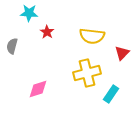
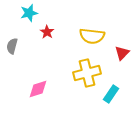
cyan star: rotated 18 degrees counterclockwise
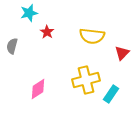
yellow cross: moved 1 px left, 7 px down
pink diamond: rotated 15 degrees counterclockwise
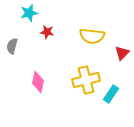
red star: rotated 24 degrees counterclockwise
pink diamond: moved 7 px up; rotated 45 degrees counterclockwise
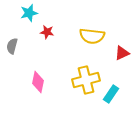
red triangle: rotated 21 degrees clockwise
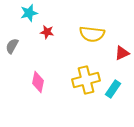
yellow semicircle: moved 2 px up
gray semicircle: rotated 14 degrees clockwise
cyan rectangle: moved 2 px right, 5 px up
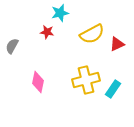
cyan star: moved 31 px right
yellow semicircle: rotated 35 degrees counterclockwise
red triangle: moved 5 px left, 9 px up
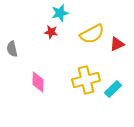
red star: moved 4 px right
gray semicircle: moved 3 px down; rotated 42 degrees counterclockwise
pink diamond: rotated 10 degrees counterclockwise
cyan rectangle: rotated 12 degrees clockwise
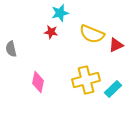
yellow semicircle: rotated 50 degrees clockwise
red triangle: moved 1 px left, 1 px down
gray semicircle: moved 1 px left
pink diamond: rotated 10 degrees clockwise
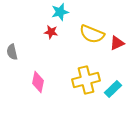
cyan star: moved 1 px up
red triangle: moved 1 px right, 2 px up
gray semicircle: moved 1 px right, 3 px down
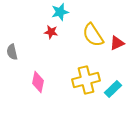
yellow semicircle: moved 1 px right, 1 px down; rotated 35 degrees clockwise
